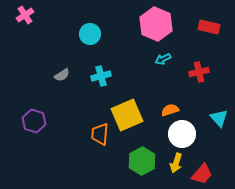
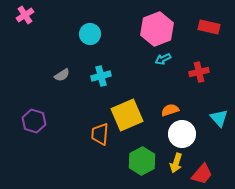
pink hexagon: moved 1 px right, 5 px down; rotated 16 degrees clockwise
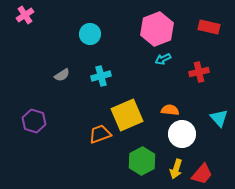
orange semicircle: rotated 24 degrees clockwise
orange trapezoid: rotated 65 degrees clockwise
yellow arrow: moved 6 px down
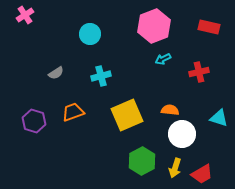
pink hexagon: moved 3 px left, 3 px up
gray semicircle: moved 6 px left, 2 px up
cyan triangle: rotated 30 degrees counterclockwise
orange trapezoid: moved 27 px left, 22 px up
yellow arrow: moved 1 px left, 1 px up
red trapezoid: rotated 20 degrees clockwise
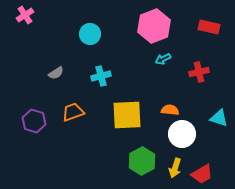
yellow square: rotated 20 degrees clockwise
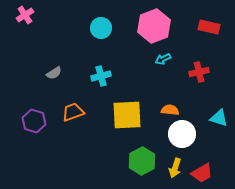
cyan circle: moved 11 px right, 6 px up
gray semicircle: moved 2 px left
red trapezoid: moved 1 px up
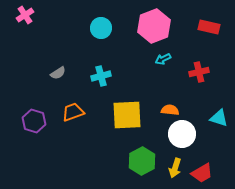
gray semicircle: moved 4 px right
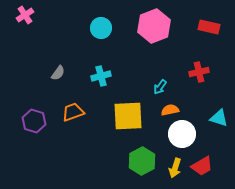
cyan arrow: moved 3 px left, 28 px down; rotated 28 degrees counterclockwise
gray semicircle: rotated 21 degrees counterclockwise
orange semicircle: rotated 18 degrees counterclockwise
yellow square: moved 1 px right, 1 px down
red trapezoid: moved 7 px up
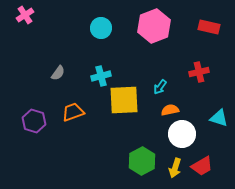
yellow square: moved 4 px left, 16 px up
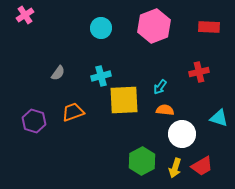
red rectangle: rotated 10 degrees counterclockwise
orange semicircle: moved 5 px left; rotated 18 degrees clockwise
